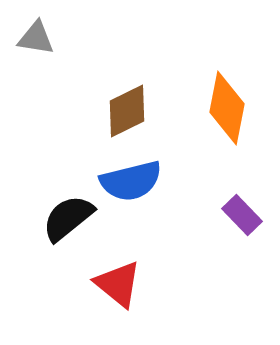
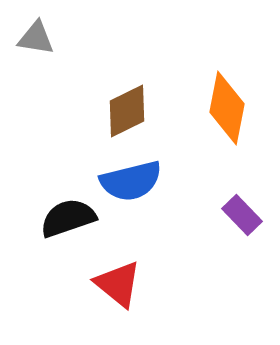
black semicircle: rotated 20 degrees clockwise
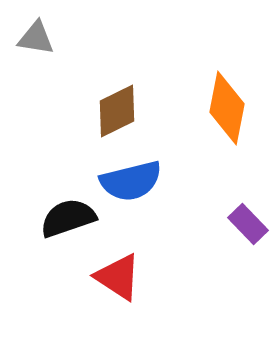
brown diamond: moved 10 px left
purple rectangle: moved 6 px right, 9 px down
red triangle: moved 7 px up; rotated 6 degrees counterclockwise
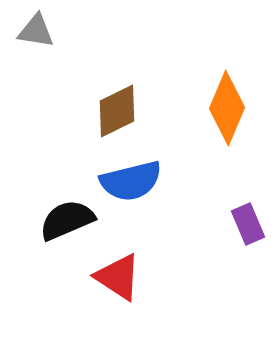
gray triangle: moved 7 px up
orange diamond: rotated 12 degrees clockwise
black semicircle: moved 1 px left, 2 px down; rotated 4 degrees counterclockwise
purple rectangle: rotated 21 degrees clockwise
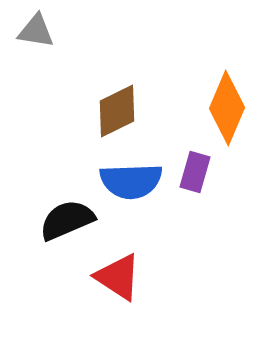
blue semicircle: rotated 12 degrees clockwise
purple rectangle: moved 53 px left, 52 px up; rotated 39 degrees clockwise
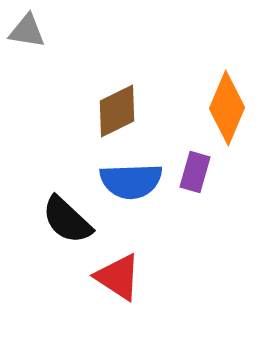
gray triangle: moved 9 px left
black semicircle: rotated 114 degrees counterclockwise
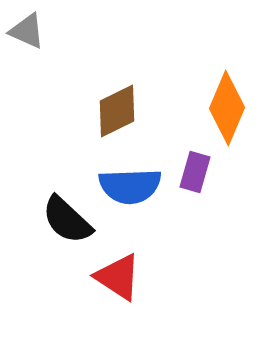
gray triangle: rotated 15 degrees clockwise
blue semicircle: moved 1 px left, 5 px down
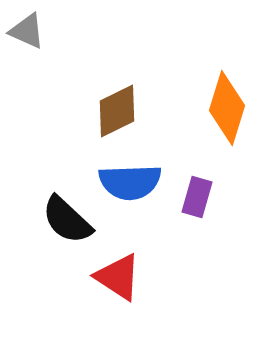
orange diamond: rotated 6 degrees counterclockwise
purple rectangle: moved 2 px right, 25 px down
blue semicircle: moved 4 px up
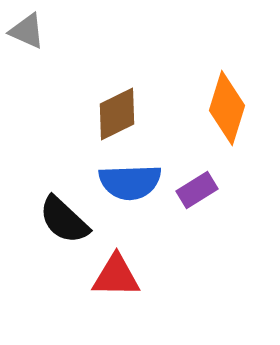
brown diamond: moved 3 px down
purple rectangle: moved 7 px up; rotated 42 degrees clockwise
black semicircle: moved 3 px left
red triangle: moved 2 px left, 1 px up; rotated 32 degrees counterclockwise
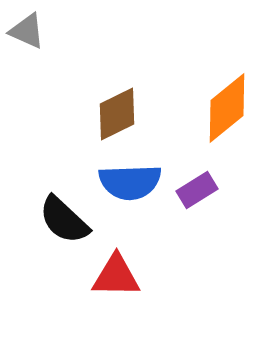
orange diamond: rotated 34 degrees clockwise
